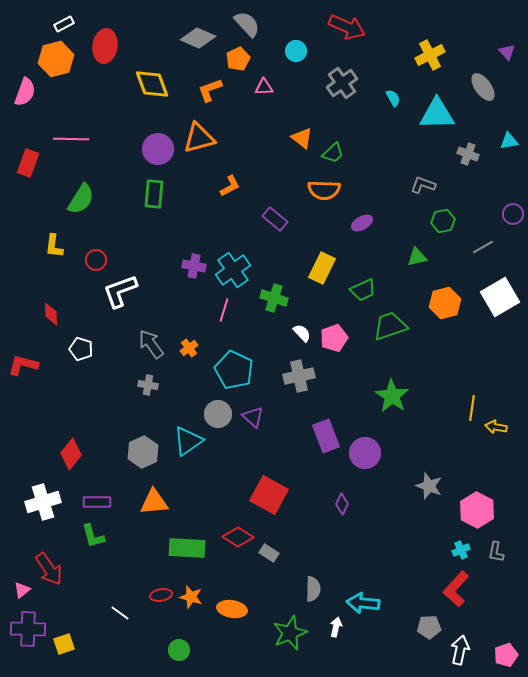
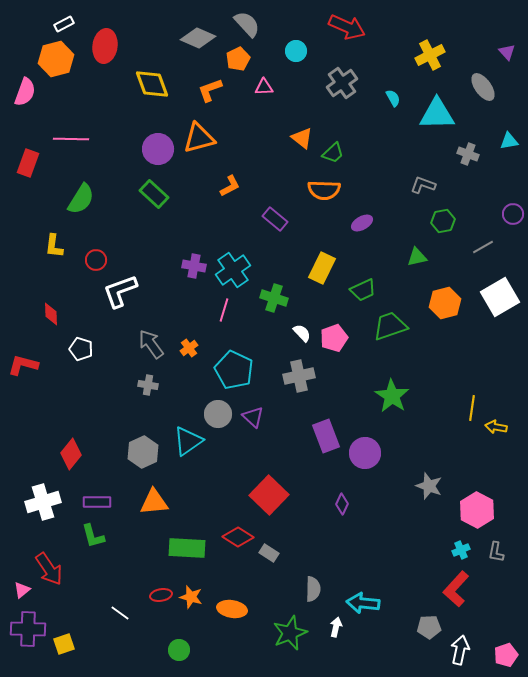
green rectangle at (154, 194): rotated 52 degrees counterclockwise
red square at (269, 495): rotated 15 degrees clockwise
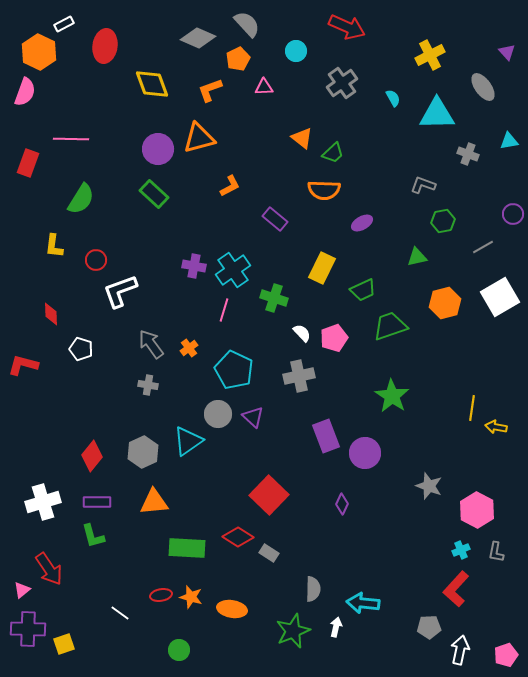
orange hexagon at (56, 59): moved 17 px left, 7 px up; rotated 20 degrees counterclockwise
red diamond at (71, 454): moved 21 px right, 2 px down
green star at (290, 633): moved 3 px right, 2 px up
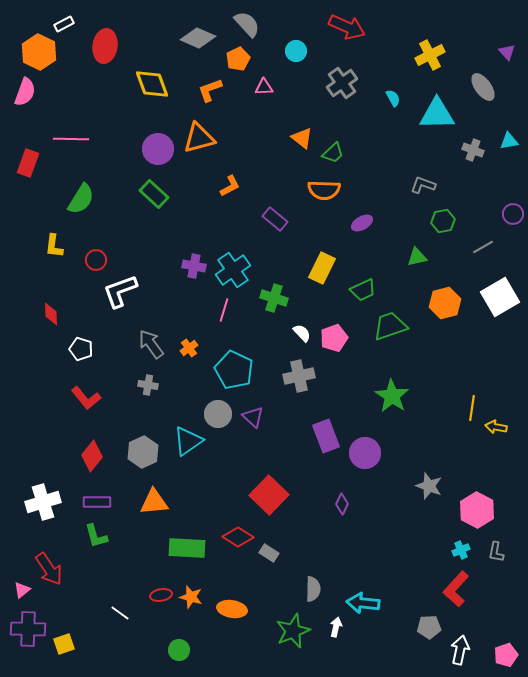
gray cross at (468, 154): moved 5 px right, 4 px up
red L-shape at (23, 365): moved 63 px right, 33 px down; rotated 144 degrees counterclockwise
green L-shape at (93, 536): moved 3 px right
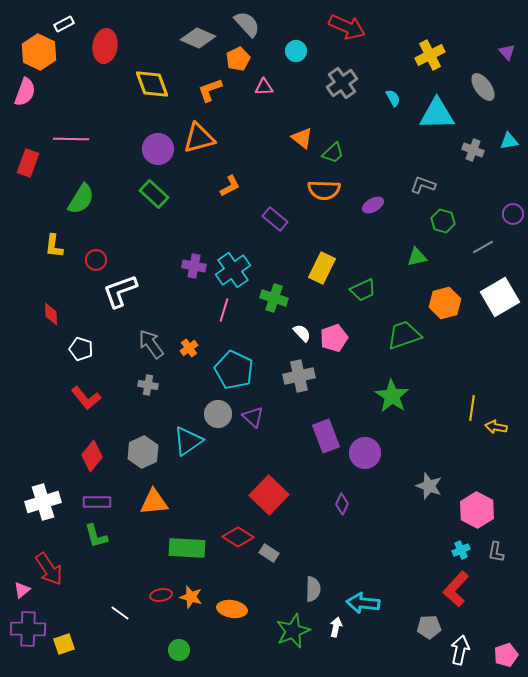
green hexagon at (443, 221): rotated 25 degrees clockwise
purple ellipse at (362, 223): moved 11 px right, 18 px up
green trapezoid at (390, 326): moved 14 px right, 9 px down
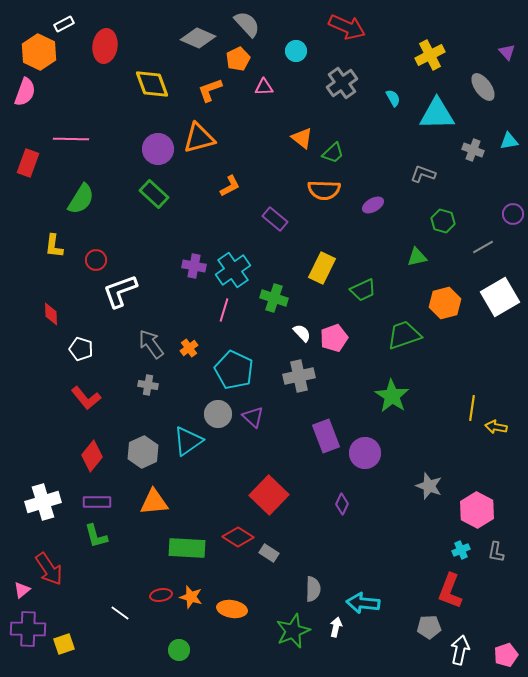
gray L-shape at (423, 185): moved 11 px up
red L-shape at (456, 589): moved 6 px left, 2 px down; rotated 21 degrees counterclockwise
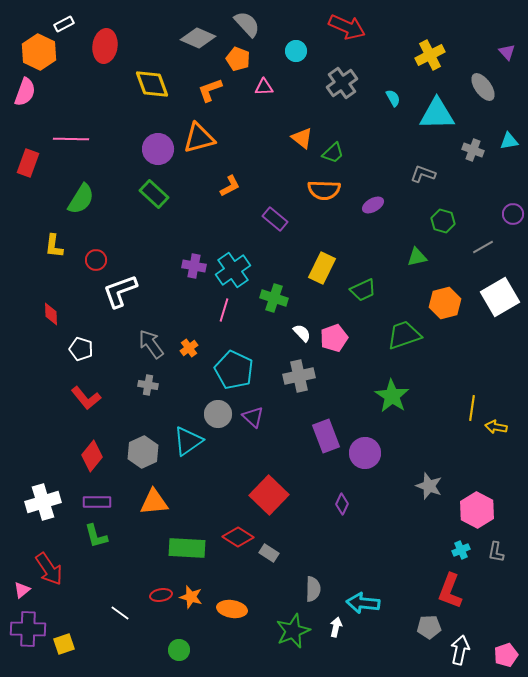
orange pentagon at (238, 59): rotated 25 degrees counterclockwise
